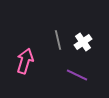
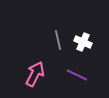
white cross: rotated 30 degrees counterclockwise
pink arrow: moved 10 px right, 13 px down; rotated 10 degrees clockwise
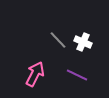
gray line: rotated 30 degrees counterclockwise
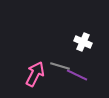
gray line: moved 2 px right, 26 px down; rotated 30 degrees counterclockwise
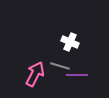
white cross: moved 13 px left
purple line: rotated 25 degrees counterclockwise
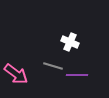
gray line: moved 7 px left
pink arrow: moved 19 px left; rotated 100 degrees clockwise
